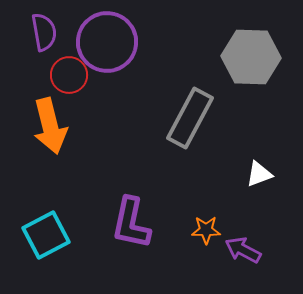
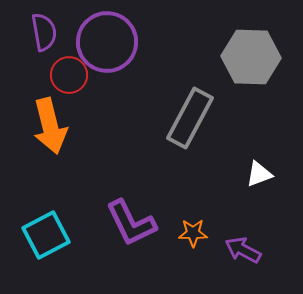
purple L-shape: rotated 38 degrees counterclockwise
orange star: moved 13 px left, 3 px down
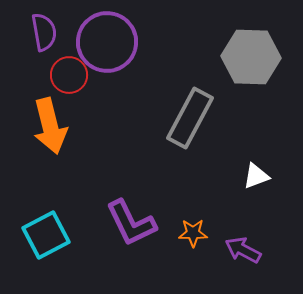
white triangle: moved 3 px left, 2 px down
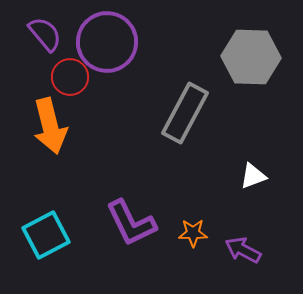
purple semicircle: moved 1 px right, 2 px down; rotated 30 degrees counterclockwise
red circle: moved 1 px right, 2 px down
gray rectangle: moved 5 px left, 5 px up
white triangle: moved 3 px left
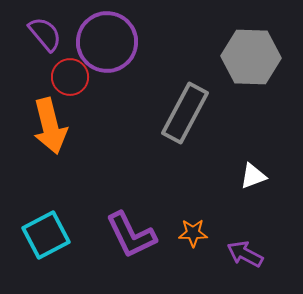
purple L-shape: moved 12 px down
purple arrow: moved 2 px right, 4 px down
